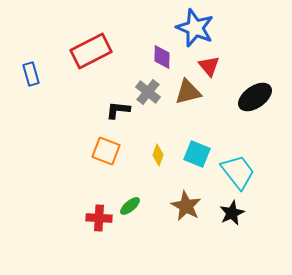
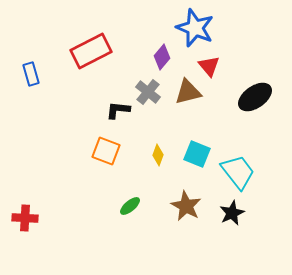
purple diamond: rotated 40 degrees clockwise
red cross: moved 74 px left
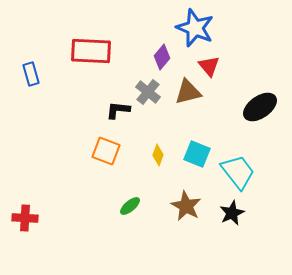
red rectangle: rotated 30 degrees clockwise
black ellipse: moved 5 px right, 10 px down
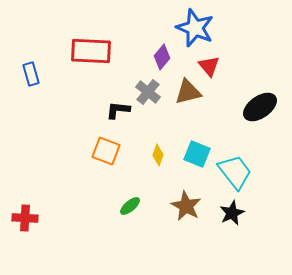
cyan trapezoid: moved 3 px left
